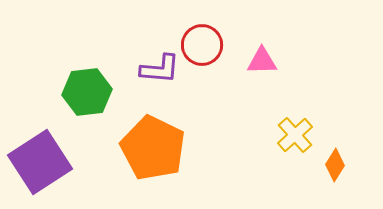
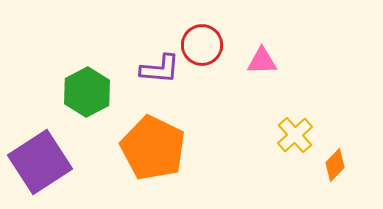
green hexagon: rotated 21 degrees counterclockwise
orange diamond: rotated 12 degrees clockwise
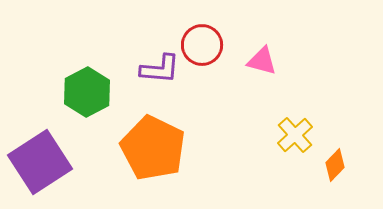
pink triangle: rotated 16 degrees clockwise
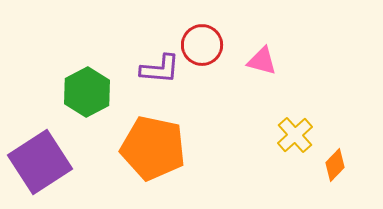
orange pentagon: rotated 14 degrees counterclockwise
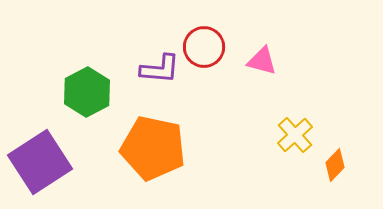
red circle: moved 2 px right, 2 px down
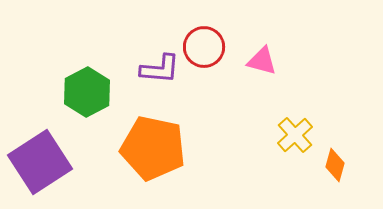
orange diamond: rotated 28 degrees counterclockwise
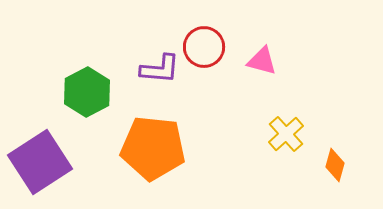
yellow cross: moved 9 px left, 1 px up
orange pentagon: rotated 6 degrees counterclockwise
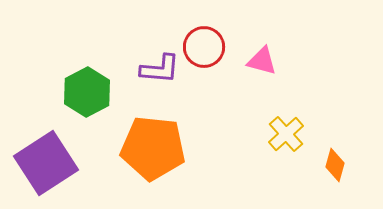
purple square: moved 6 px right, 1 px down
